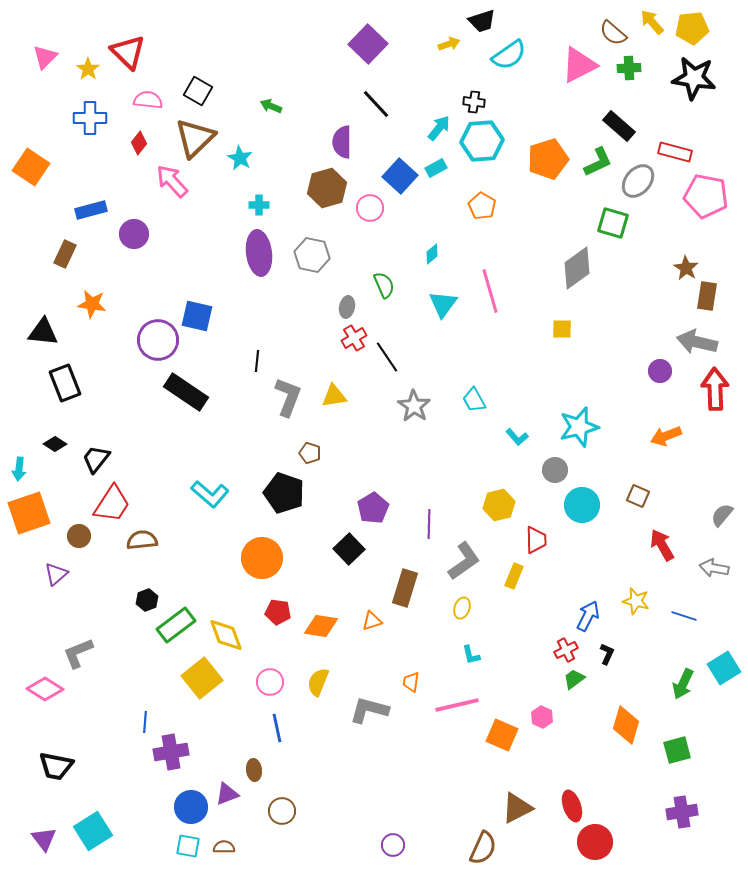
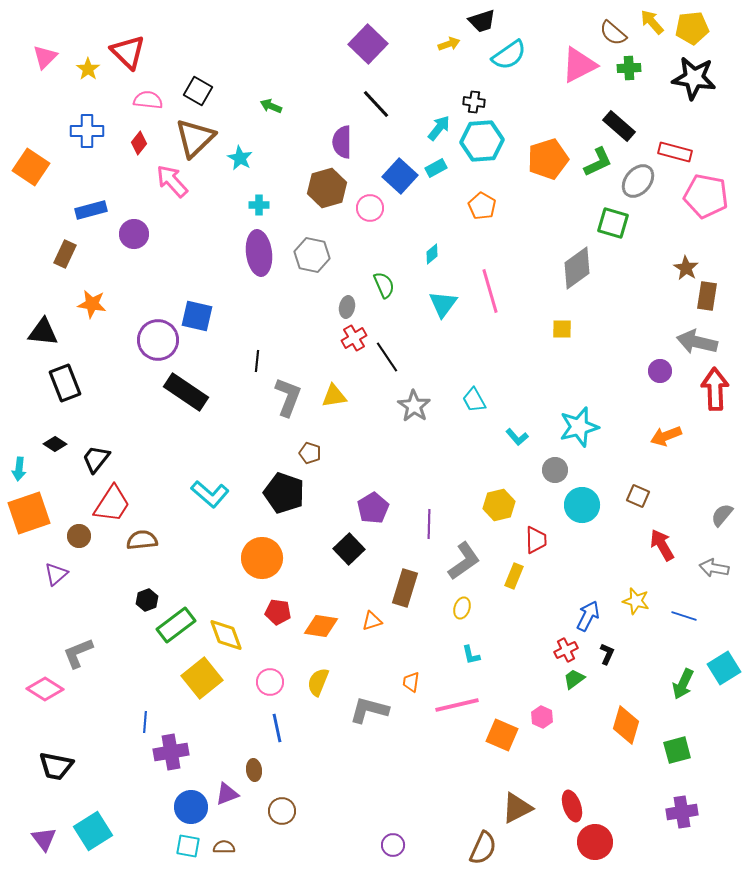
blue cross at (90, 118): moved 3 px left, 13 px down
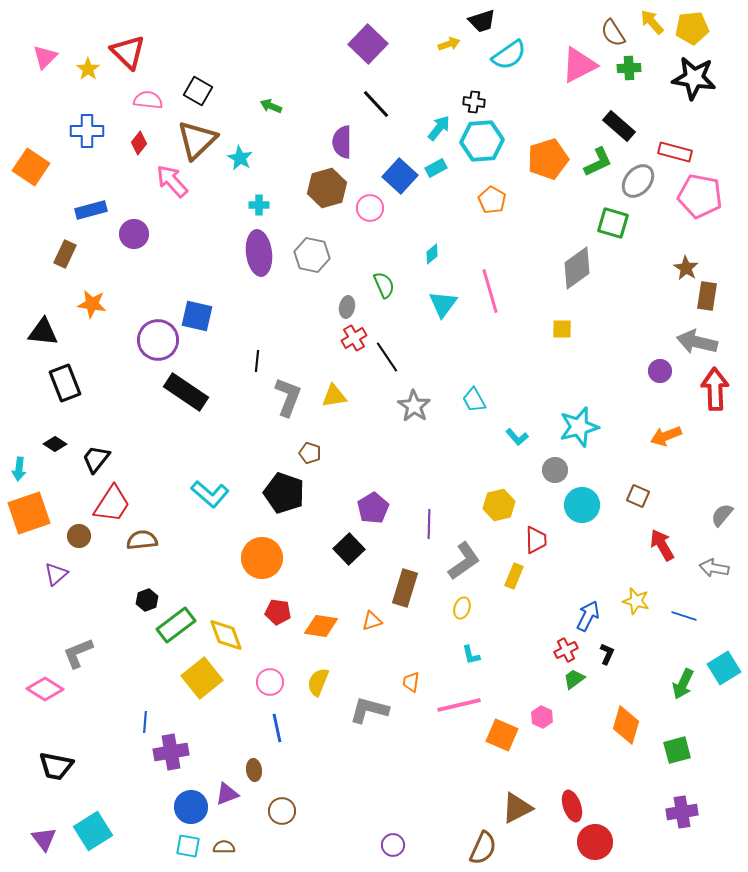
brown semicircle at (613, 33): rotated 16 degrees clockwise
brown triangle at (195, 138): moved 2 px right, 2 px down
pink pentagon at (706, 196): moved 6 px left
orange pentagon at (482, 206): moved 10 px right, 6 px up
pink line at (457, 705): moved 2 px right
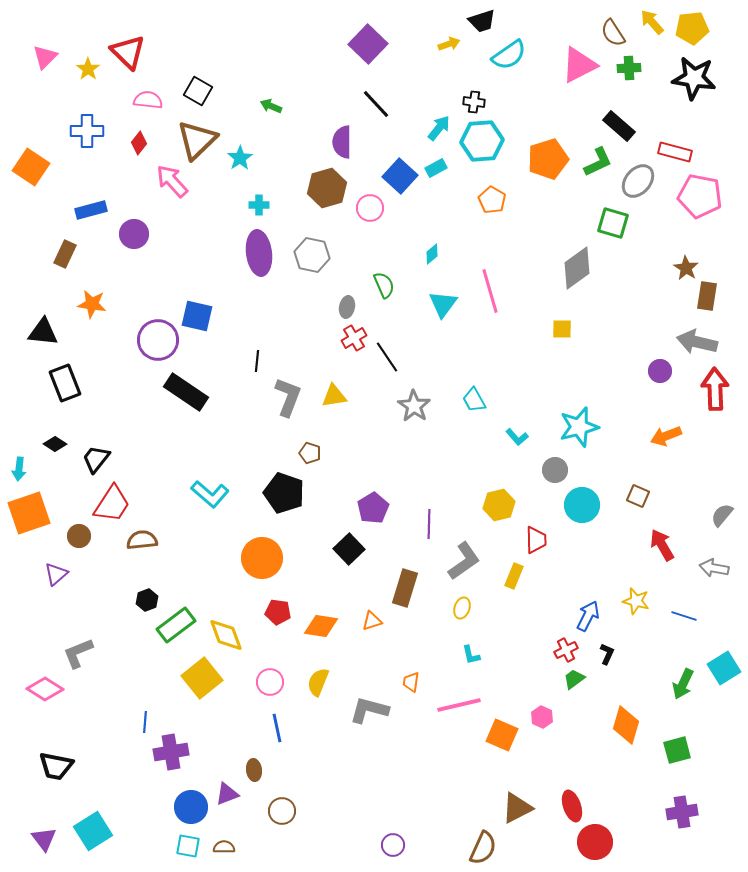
cyan star at (240, 158): rotated 10 degrees clockwise
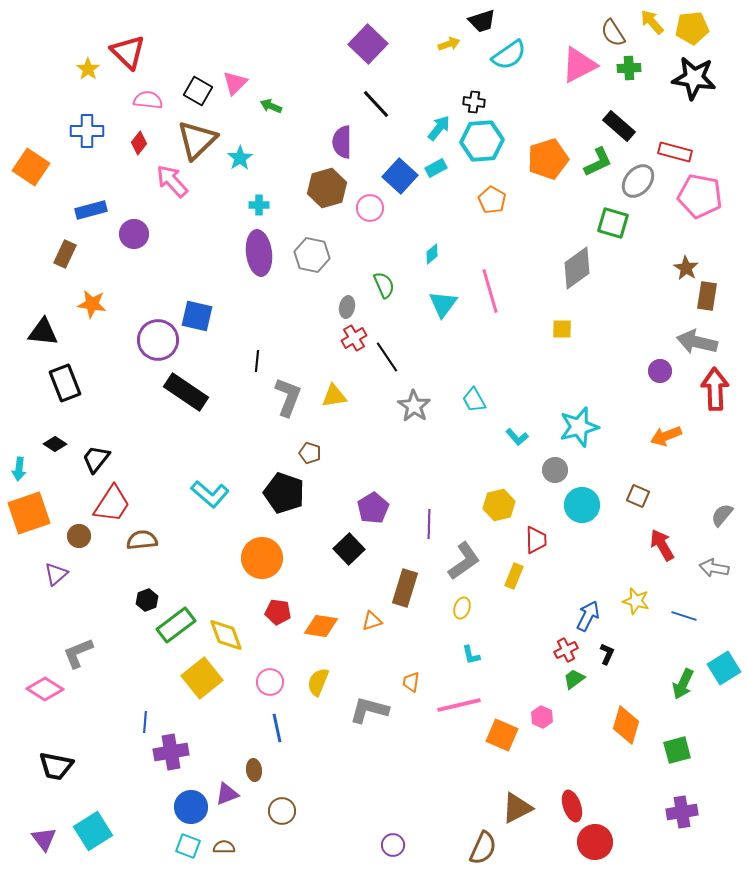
pink triangle at (45, 57): moved 190 px right, 26 px down
cyan square at (188, 846): rotated 10 degrees clockwise
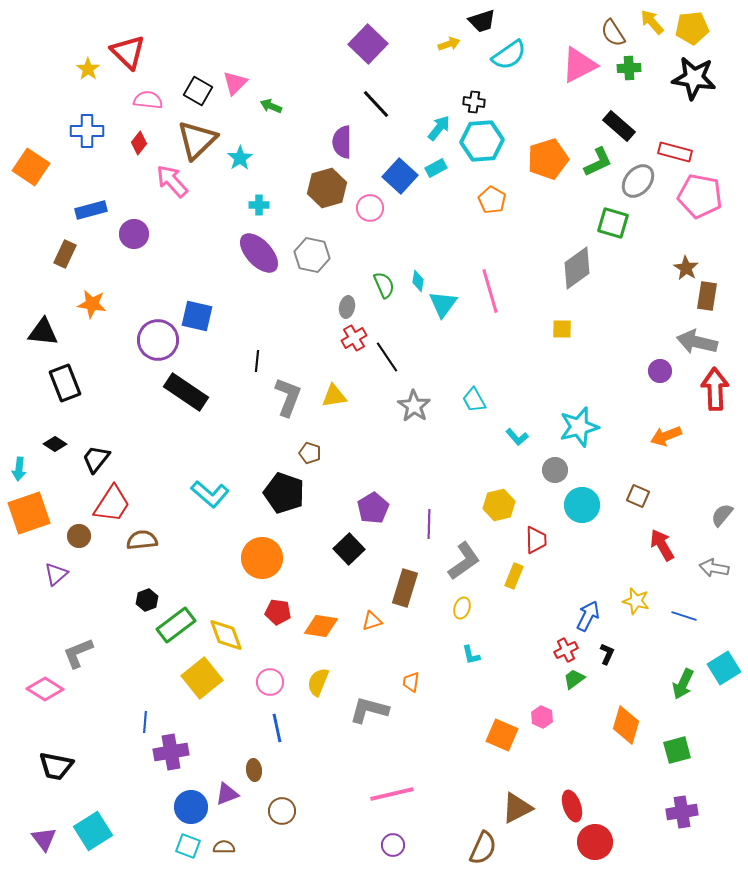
purple ellipse at (259, 253): rotated 36 degrees counterclockwise
cyan diamond at (432, 254): moved 14 px left, 27 px down; rotated 40 degrees counterclockwise
pink line at (459, 705): moved 67 px left, 89 px down
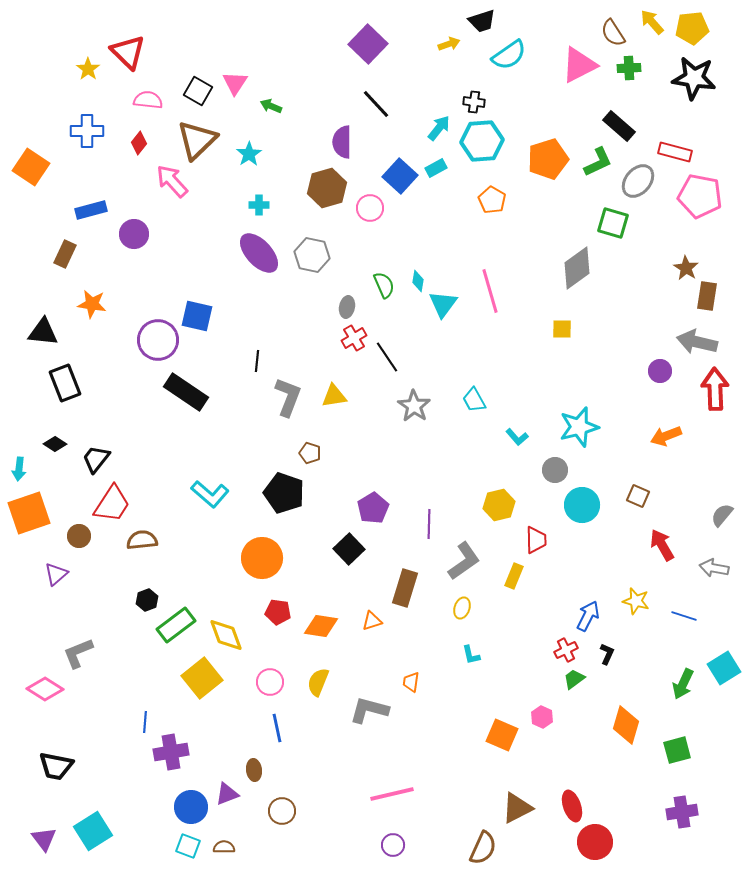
pink triangle at (235, 83): rotated 12 degrees counterclockwise
cyan star at (240, 158): moved 9 px right, 4 px up
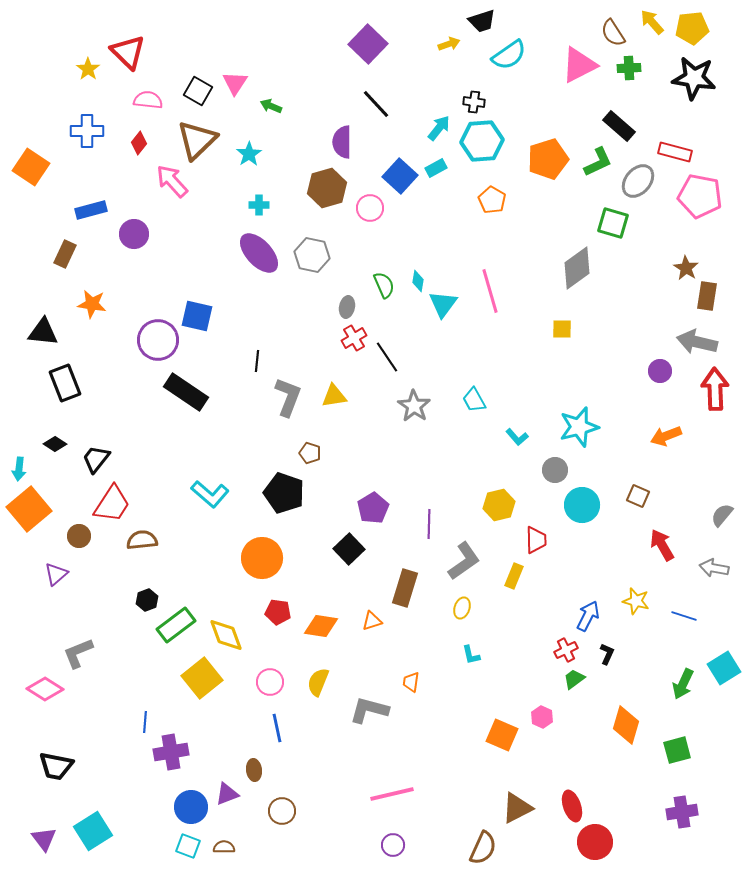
orange square at (29, 513): moved 4 px up; rotated 21 degrees counterclockwise
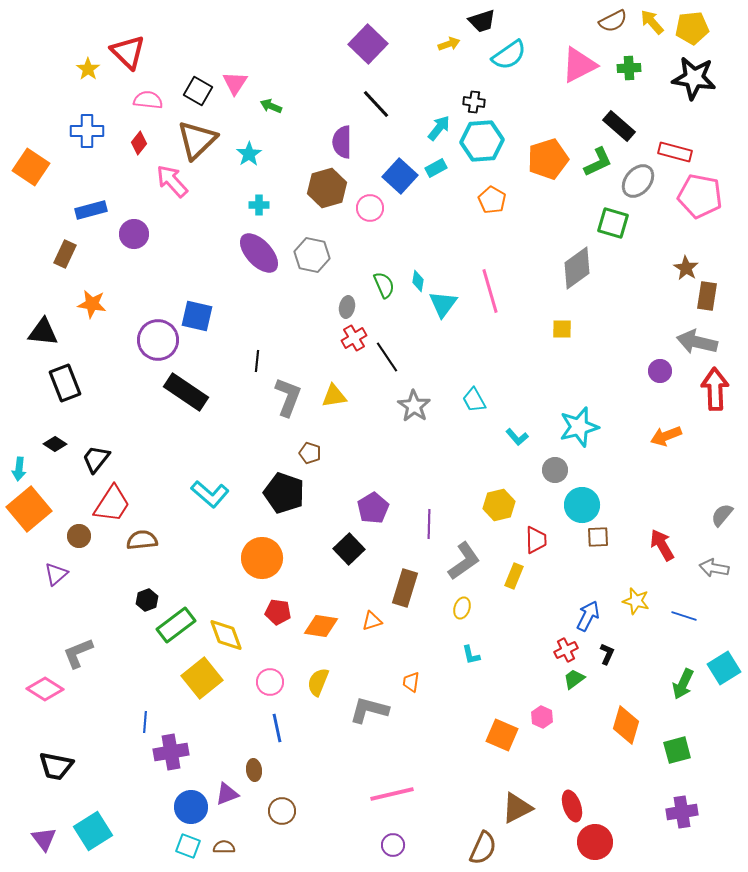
brown semicircle at (613, 33): moved 12 px up; rotated 84 degrees counterclockwise
brown square at (638, 496): moved 40 px left, 41 px down; rotated 25 degrees counterclockwise
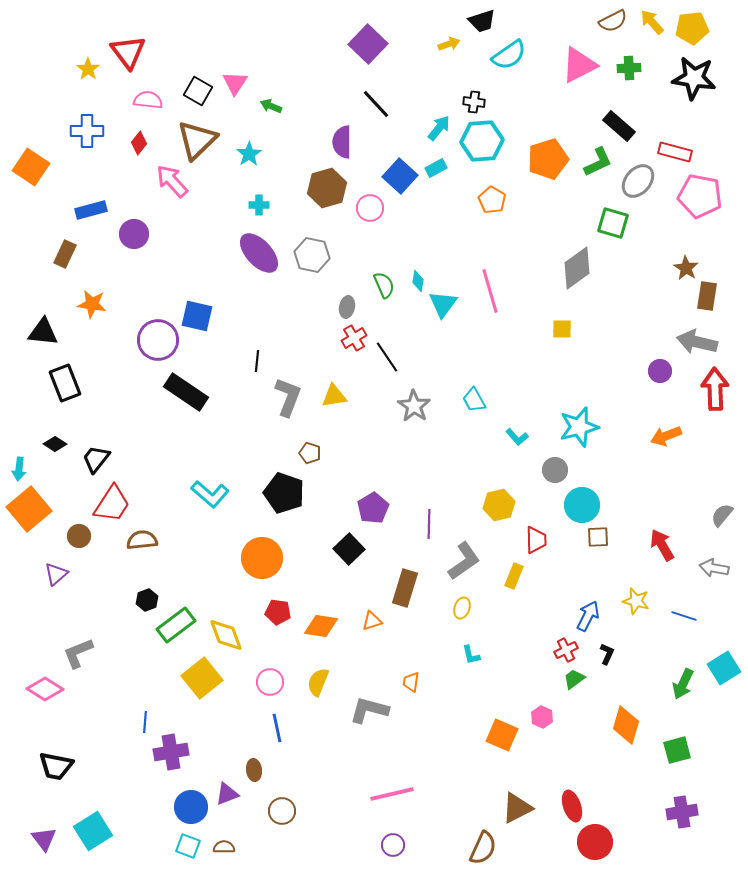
red triangle at (128, 52): rotated 9 degrees clockwise
